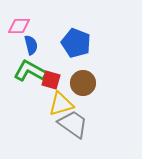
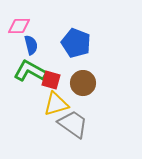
yellow triangle: moved 5 px left
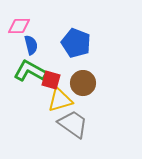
yellow triangle: moved 4 px right, 4 px up
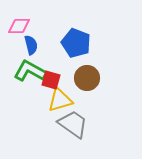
brown circle: moved 4 px right, 5 px up
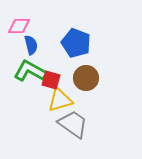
brown circle: moved 1 px left
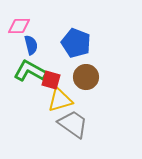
brown circle: moved 1 px up
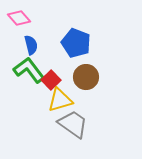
pink diamond: moved 8 px up; rotated 50 degrees clockwise
green L-shape: moved 1 px left, 1 px up; rotated 24 degrees clockwise
red square: rotated 30 degrees clockwise
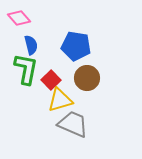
blue pentagon: moved 3 px down; rotated 12 degrees counterclockwise
green L-shape: moved 3 px left, 1 px up; rotated 48 degrees clockwise
brown circle: moved 1 px right, 1 px down
gray trapezoid: rotated 12 degrees counterclockwise
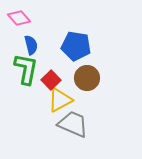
yellow triangle: rotated 12 degrees counterclockwise
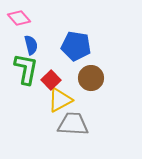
brown circle: moved 4 px right
gray trapezoid: rotated 20 degrees counterclockwise
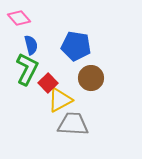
green L-shape: moved 1 px right; rotated 16 degrees clockwise
red square: moved 3 px left, 3 px down
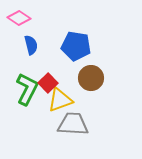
pink diamond: rotated 15 degrees counterclockwise
green L-shape: moved 20 px down
yellow triangle: rotated 8 degrees clockwise
